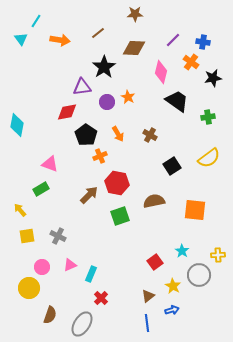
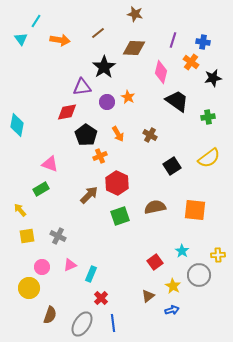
brown star at (135, 14): rotated 14 degrees clockwise
purple line at (173, 40): rotated 28 degrees counterclockwise
red hexagon at (117, 183): rotated 15 degrees clockwise
brown semicircle at (154, 201): moved 1 px right, 6 px down
blue line at (147, 323): moved 34 px left
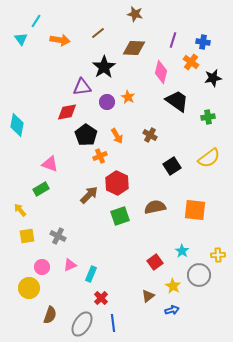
orange arrow at (118, 134): moved 1 px left, 2 px down
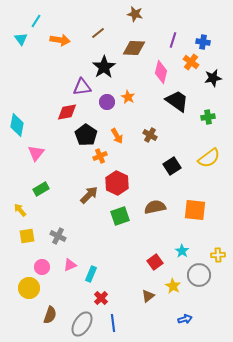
pink triangle at (50, 164): moved 14 px left, 11 px up; rotated 48 degrees clockwise
blue arrow at (172, 310): moved 13 px right, 9 px down
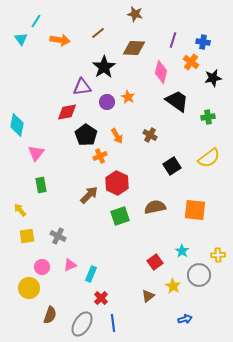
green rectangle at (41, 189): moved 4 px up; rotated 70 degrees counterclockwise
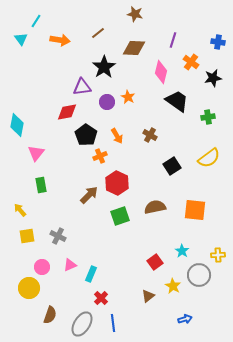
blue cross at (203, 42): moved 15 px right
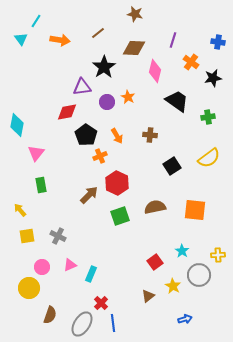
pink diamond at (161, 72): moved 6 px left, 1 px up
brown cross at (150, 135): rotated 24 degrees counterclockwise
red cross at (101, 298): moved 5 px down
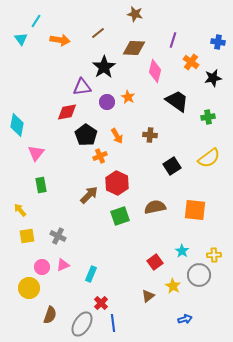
yellow cross at (218, 255): moved 4 px left
pink triangle at (70, 265): moved 7 px left
